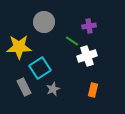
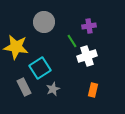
green line: rotated 24 degrees clockwise
yellow star: moved 3 px left; rotated 10 degrees clockwise
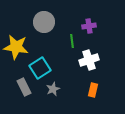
green line: rotated 24 degrees clockwise
white cross: moved 2 px right, 4 px down
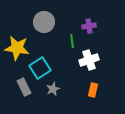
yellow star: moved 1 px right, 1 px down
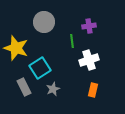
yellow star: moved 1 px left; rotated 10 degrees clockwise
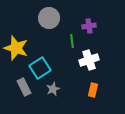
gray circle: moved 5 px right, 4 px up
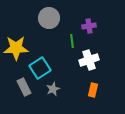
yellow star: rotated 20 degrees counterclockwise
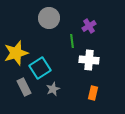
purple cross: rotated 24 degrees counterclockwise
yellow star: moved 5 px down; rotated 15 degrees counterclockwise
white cross: rotated 24 degrees clockwise
orange rectangle: moved 3 px down
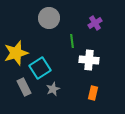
purple cross: moved 6 px right, 3 px up
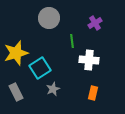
gray rectangle: moved 8 px left, 5 px down
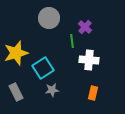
purple cross: moved 10 px left, 4 px down; rotated 16 degrees counterclockwise
cyan square: moved 3 px right
gray star: moved 1 px left, 1 px down; rotated 16 degrees clockwise
